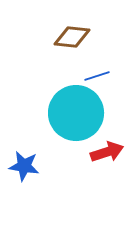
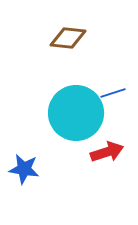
brown diamond: moved 4 px left, 1 px down
blue line: moved 16 px right, 17 px down
blue star: moved 3 px down
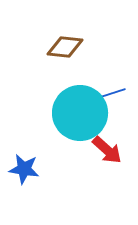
brown diamond: moved 3 px left, 9 px down
cyan circle: moved 4 px right
red arrow: moved 2 px up; rotated 60 degrees clockwise
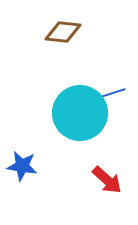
brown diamond: moved 2 px left, 15 px up
red arrow: moved 30 px down
blue star: moved 2 px left, 3 px up
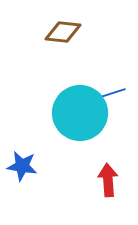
red arrow: moved 1 px right; rotated 136 degrees counterclockwise
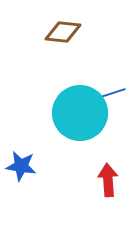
blue star: moved 1 px left
